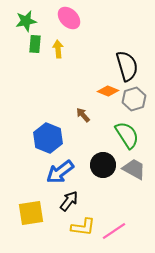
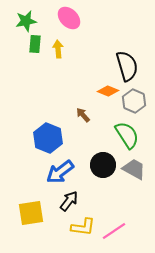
gray hexagon: moved 2 px down; rotated 20 degrees counterclockwise
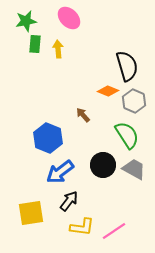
yellow L-shape: moved 1 px left
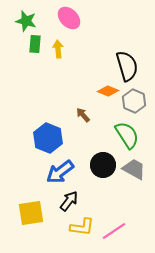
green star: rotated 25 degrees clockwise
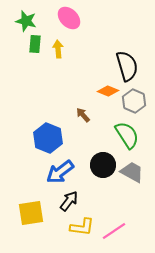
gray trapezoid: moved 2 px left, 3 px down
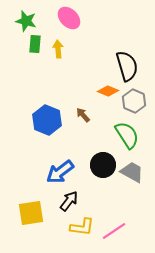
blue hexagon: moved 1 px left, 18 px up
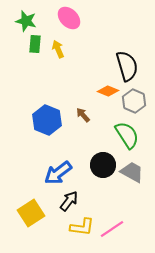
yellow arrow: rotated 18 degrees counterclockwise
blue arrow: moved 2 px left, 1 px down
yellow square: rotated 24 degrees counterclockwise
pink line: moved 2 px left, 2 px up
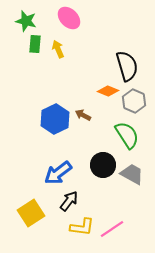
brown arrow: rotated 21 degrees counterclockwise
blue hexagon: moved 8 px right, 1 px up; rotated 12 degrees clockwise
gray trapezoid: moved 2 px down
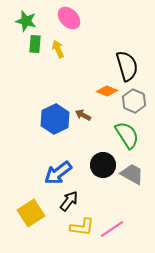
orange diamond: moved 1 px left
